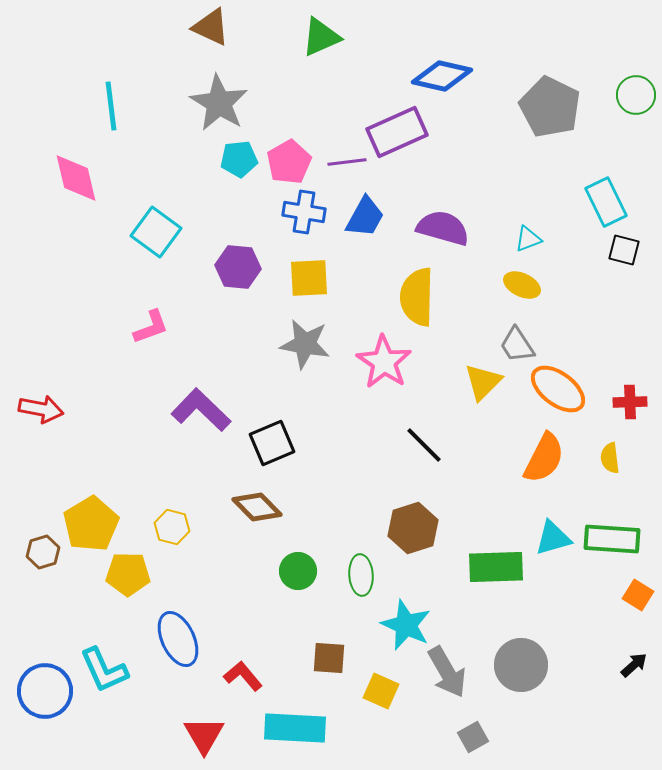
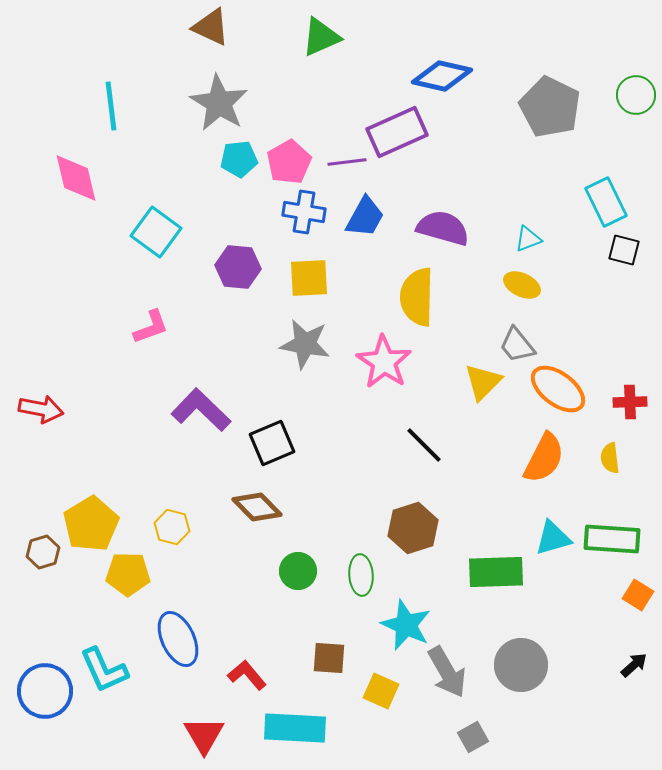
gray trapezoid at (517, 345): rotated 6 degrees counterclockwise
green rectangle at (496, 567): moved 5 px down
red L-shape at (243, 676): moved 4 px right, 1 px up
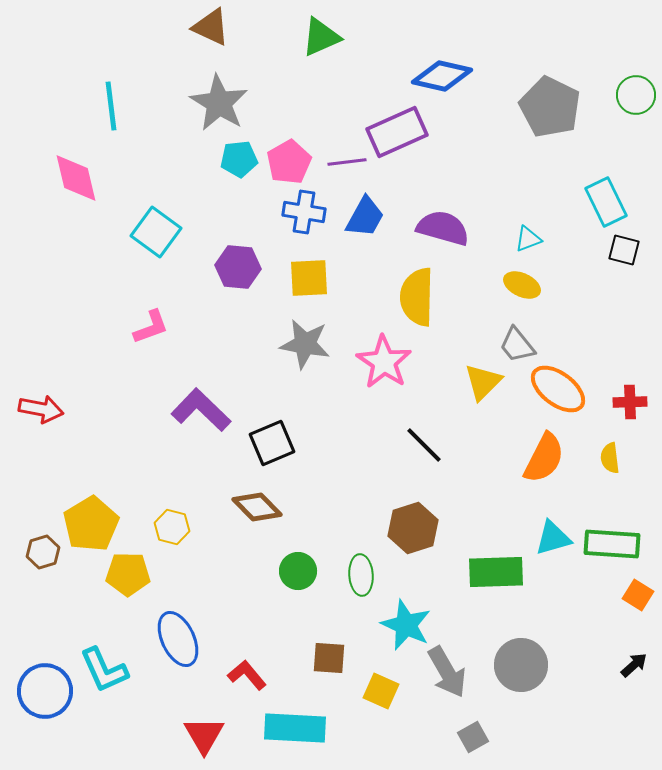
green rectangle at (612, 539): moved 5 px down
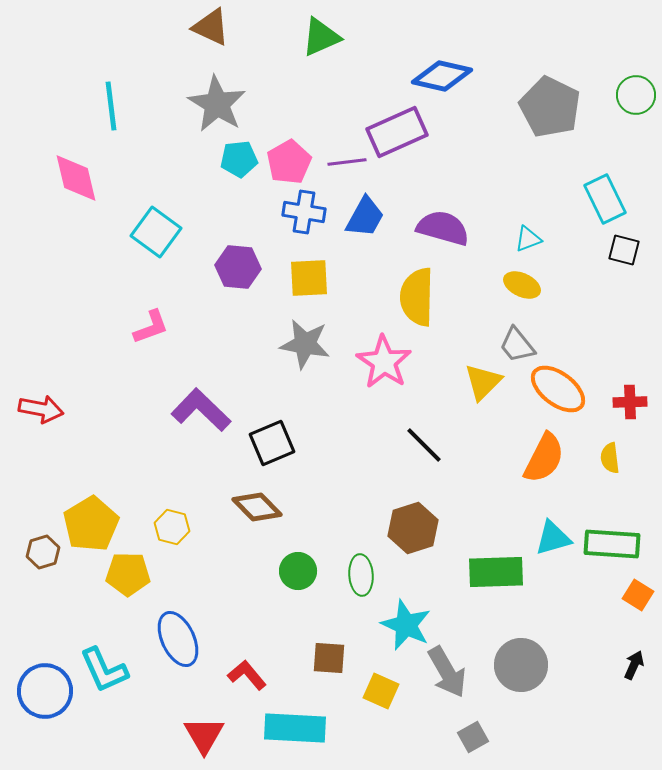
gray star at (219, 103): moved 2 px left, 1 px down
cyan rectangle at (606, 202): moved 1 px left, 3 px up
black arrow at (634, 665): rotated 24 degrees counterclockwise
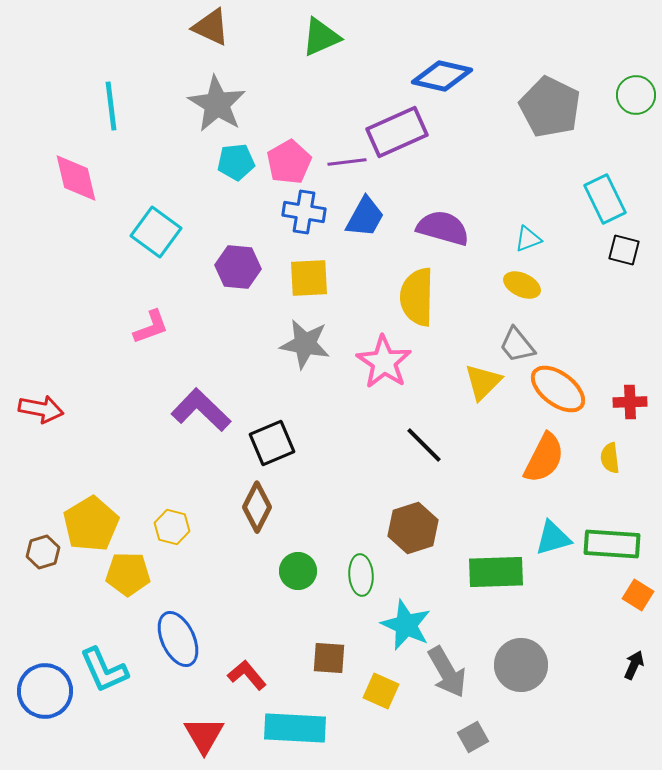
cyan pentagon at (239, 159): moved 3 px left, 3 px down
brown diamond at (257, 507): rotated 72 degrees clockwise
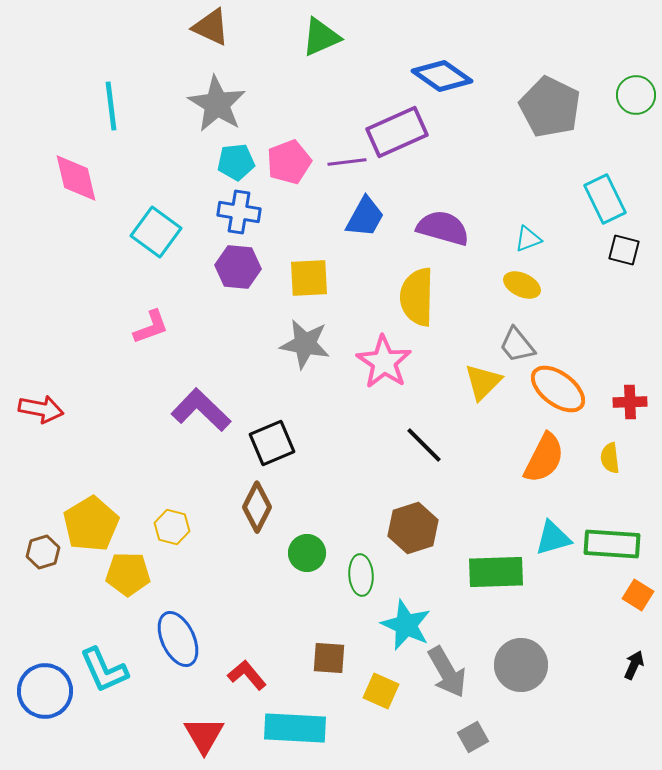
blue diamond at (442, 76): rotated 22 degrees clockwise
pink pentagon at (289, 162): rotated 9 degrees clockwise
blue cross at (304, 212): moved 65 px left
green circle at (298, 571): moved 9 px right, 18 px up
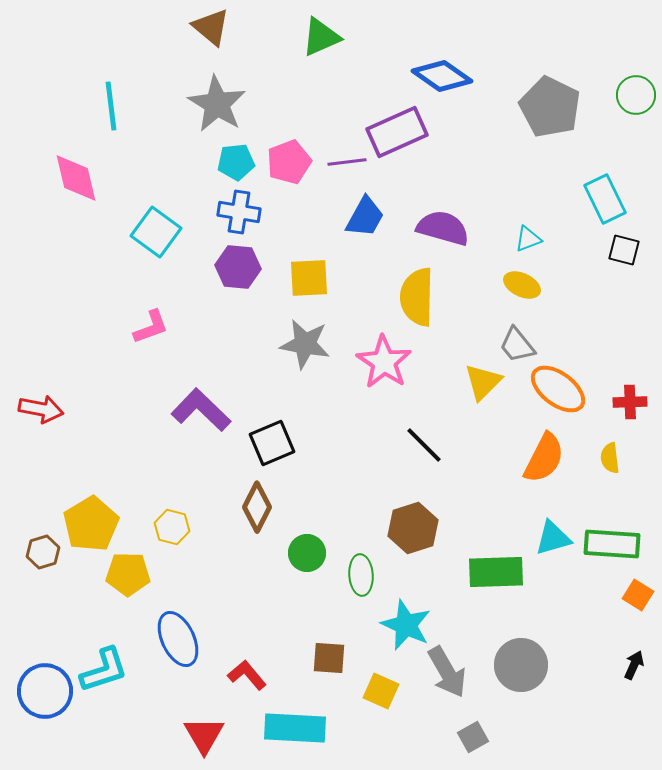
brown triangle at (211, 27): rotated 15 degrees clockwise
cyan L-shape at (104, 670): rotated 84 degrees counterclockwise
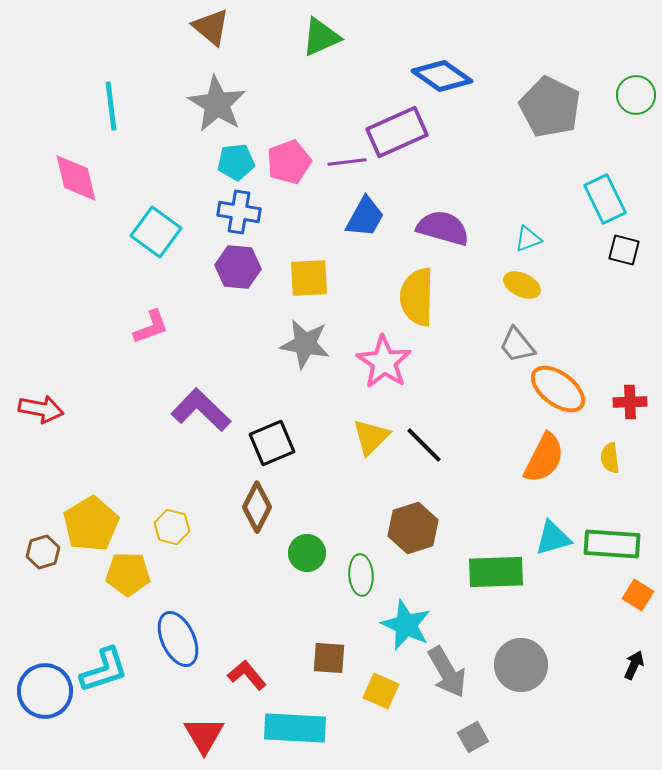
yellow triangle at (483, 382): moved 112 px left, 55 px down
